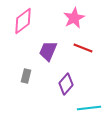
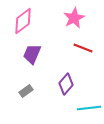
purple trapezoid: moved 16 px left, 3 px down
gray rectangle: moved 15 px down; rotated 40 degrees clockwise
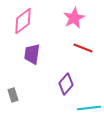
purple trapezoid: rotated 15 degrees counterclockwise
gray rectangle: moved 13 px left, 4 px down; rotated 72 degrees counterclockwise
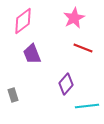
purple trapezoid: rotated 30 degrees counterclockwise
cyan line: moved 2 px left, 2 px up
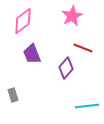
pink star: moved 2 px left, 2 px up
purple diamond: moved 16 px up
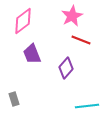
red line: moved 2 px left, 8 px up
gray rectangle: moved 1 px right, 4 px down
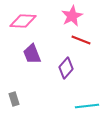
pink diamond: rotated 40 degrees clockwise
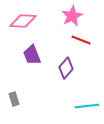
purple trapezoid: moved 1 px down
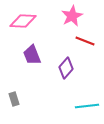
red line: moved 4 px right, 1 px down
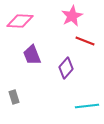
pink diamond: moved 3 px left
gray rectangle: moved 2 px up
